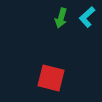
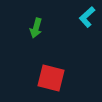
green arrow: moved 25 px left, 10 px down
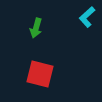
red square: moved 11 px left, 4 px up
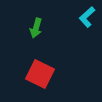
red square: rotated 12 degrees clockwise
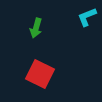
cyan L-shape: rotated 20 degrees clockwise
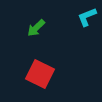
green arrow: rotated 30 degrees clockwise
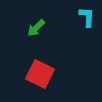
cyan L-shape: rotated 115 degrees clockwise
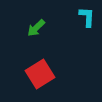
red square: rotated 32 degrees clockwise
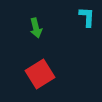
green arrow: rotated 60 degrees counterclockwise
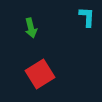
green arrow: moved 5 px left
